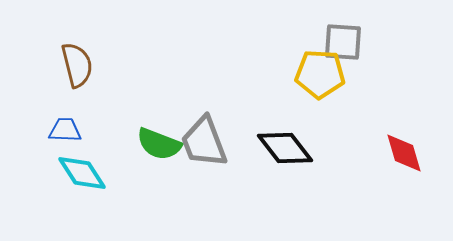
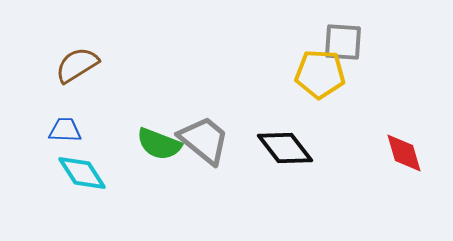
brown semicircle: rotated 108 degrees counterclockwise
gray trapezoid: moved 2 px up; rotated 150 degrees clockwise
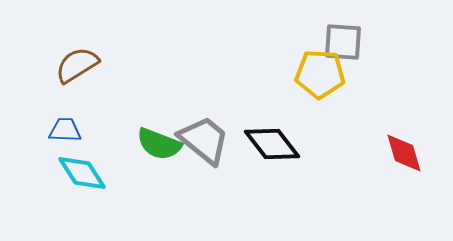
black diamond: moved 13 px left, 4 px up
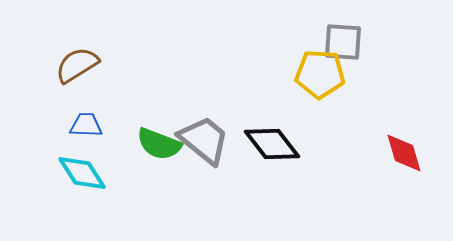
blue trapezoid: moved 21 px right, 5 px up
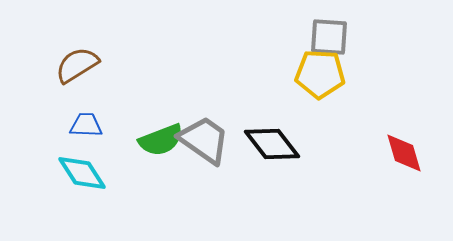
gray square: moved 14 px left, 5 px up
gray trapezoid: rotated 4 degrees counterclockwise
green semicircle: moved 2 px right, 4 px up; rotated 42 degrees counterclockwise
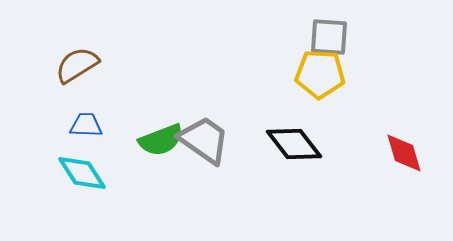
black diamond: moved 22 px right
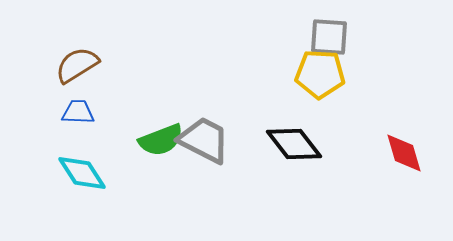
blue trapezoid: moved 8 px left, 13 px up
gray trapezoid: rotated 8 degrees counterclockwise
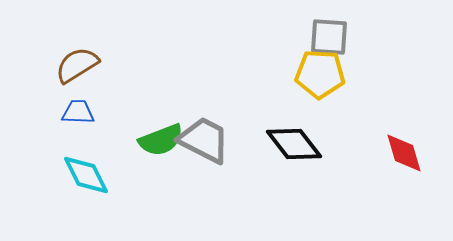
cyan diamond: moved 4 px right, 2 px down; rotated 6 degrees clockwise
